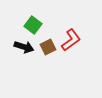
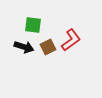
green square: rotated 30 degrees counterclockwise
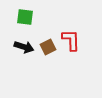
green square: moved 8 px left, 8 px up
red L-shape: rotated 55 degrees counterclockwise
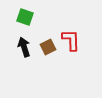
green square: rotated 12 degrees clockwise
black arrow: rotated 126 degrees counterclockwise
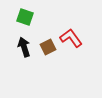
red L-shape: moved 2 px up; rotated 35 degrees counterclockwise
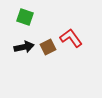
black arrow: rotated 96 degrees clockwise
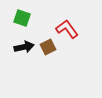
green square: moved 3 px left, 1 px down
red L-shape: moved 4 px left, 9 px up
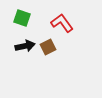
red L-shape: moved 5 px left, 6 px up
black arrow: moved 1 px right, 1 px up
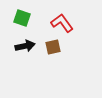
brown square: moved 5 px right; rotated 14 degrees clockwise
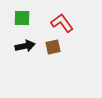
green square: rotated 18 degrees counterclockwise
